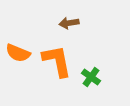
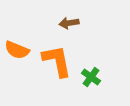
orange semicircle: moved 1 px left, 3 px up
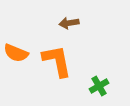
orange semicircle: moved 1 px left, 3 px down
green cross: moved 8 px right, 9 px down; rotated 24 degrees clockwise
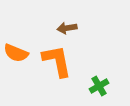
brown arrow: moved 2 px left, 5 px down
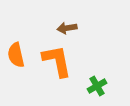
orange semicircle: moved 2 px down; rotated 55 degrees clockwise
green cross: moved 2 px left
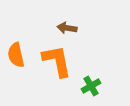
brown arrow: rotated 18 degrees clockwise
green cross: moved 6 px left
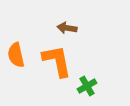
green cross: moved 4 px left
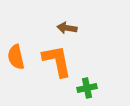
orange semicircle: moved 2 px down
green cross: moved 2 px down; rotated 18 degrees clockwise
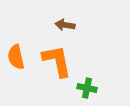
brown arrow: moved 2 px left, 3 px up
green cross: rotated 24 degrees clockwise
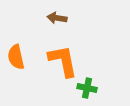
brown arrow: moved 8 px left, 7 px up
orange L-shape: moved 6 px right
